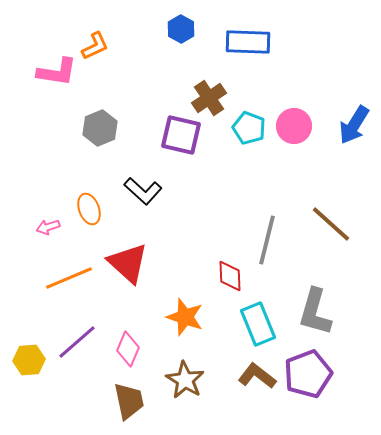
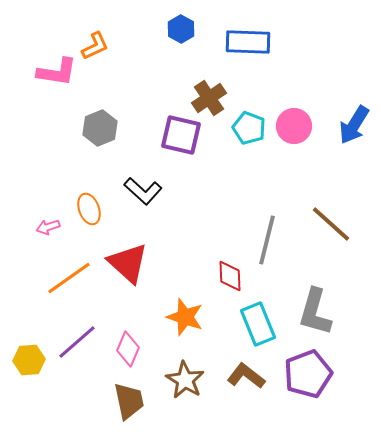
orange line: rotated 12 degrees counterclockwise
brown L-shape: moved 11 px left
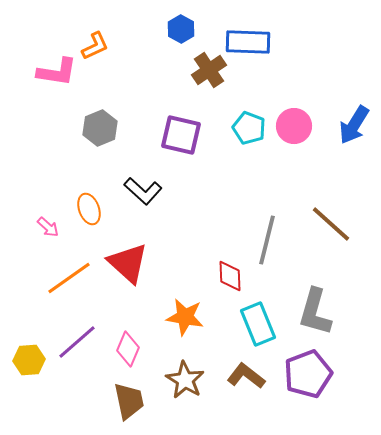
brown cross: moved 28 px up
pink arrow: rotated 120 degrees counterclockwise
orange star: rotated 9 degrees counterclockwise
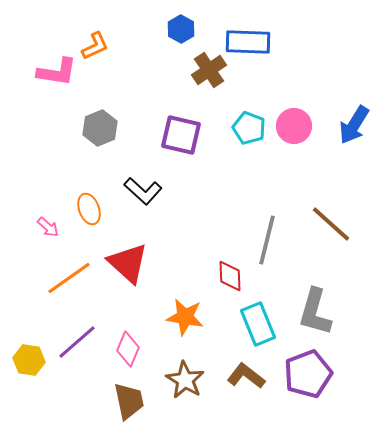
yellow hexagon: rotated 12 degrees clockwise
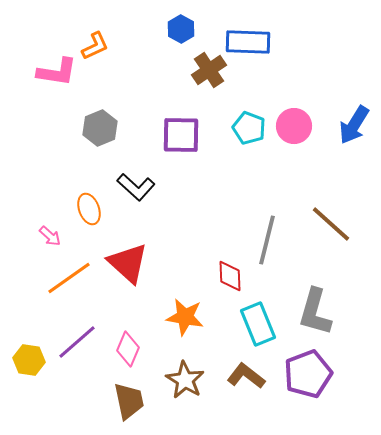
purple square: rotated 12 degrees counterclockwise
black L-shape: moved 7 px left, 4 px up
pink arrow: moved 2 px right, 9 px down
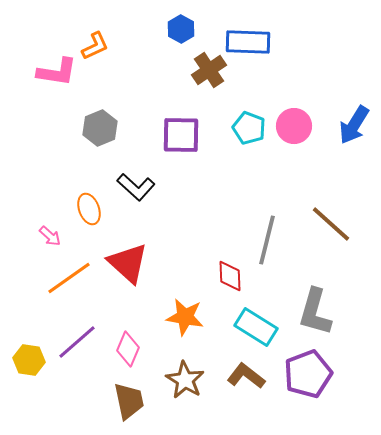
cyan rectangle: moved 2 px left, 3 px down; rotated 36 degrees counterclockwise
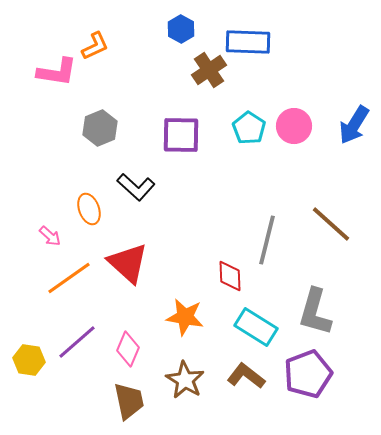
cyan pentagon: rotated 12 degrees clockwise
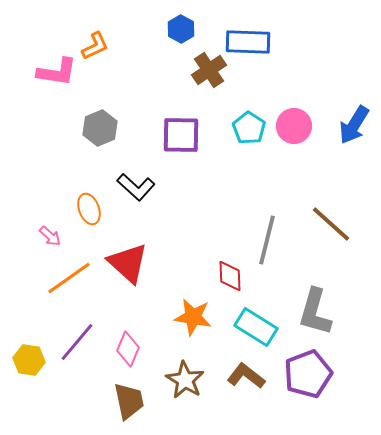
orange star: moved 8 px right
purple line: rotated 9 degrees counterclockwise
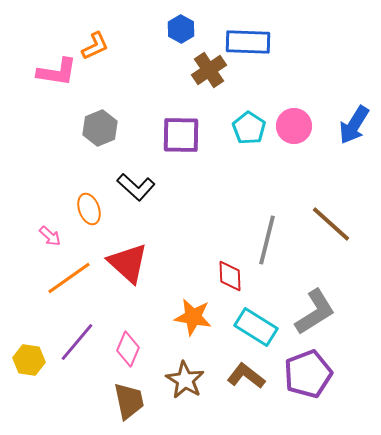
gray L-shape: rotated 138 degrees counterclockwise
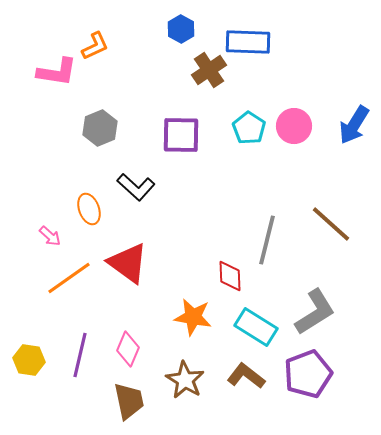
red triangle: rotated 6 degrees counterclockwise
purple line: moved 3 px right, 13 px down; rotated 27 degrees counterclockwise
